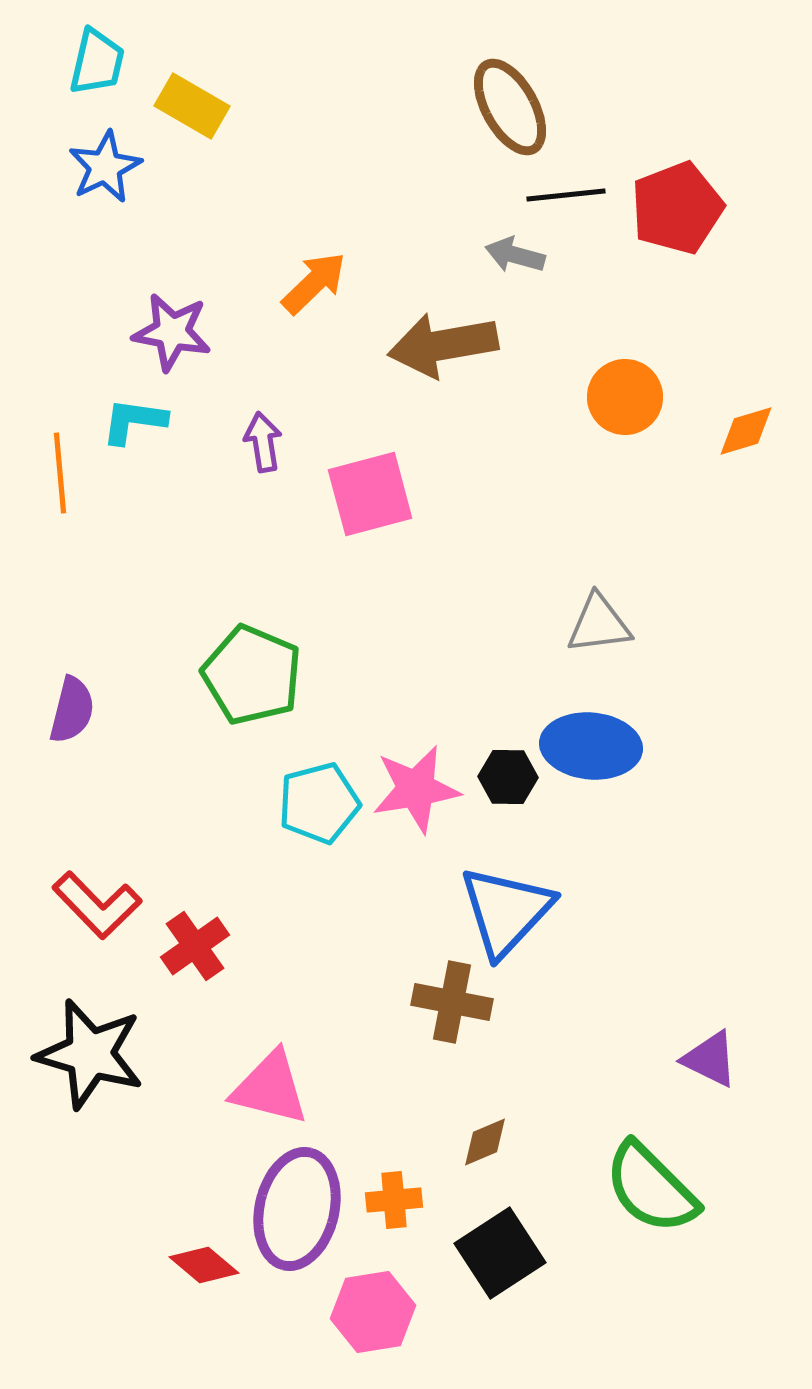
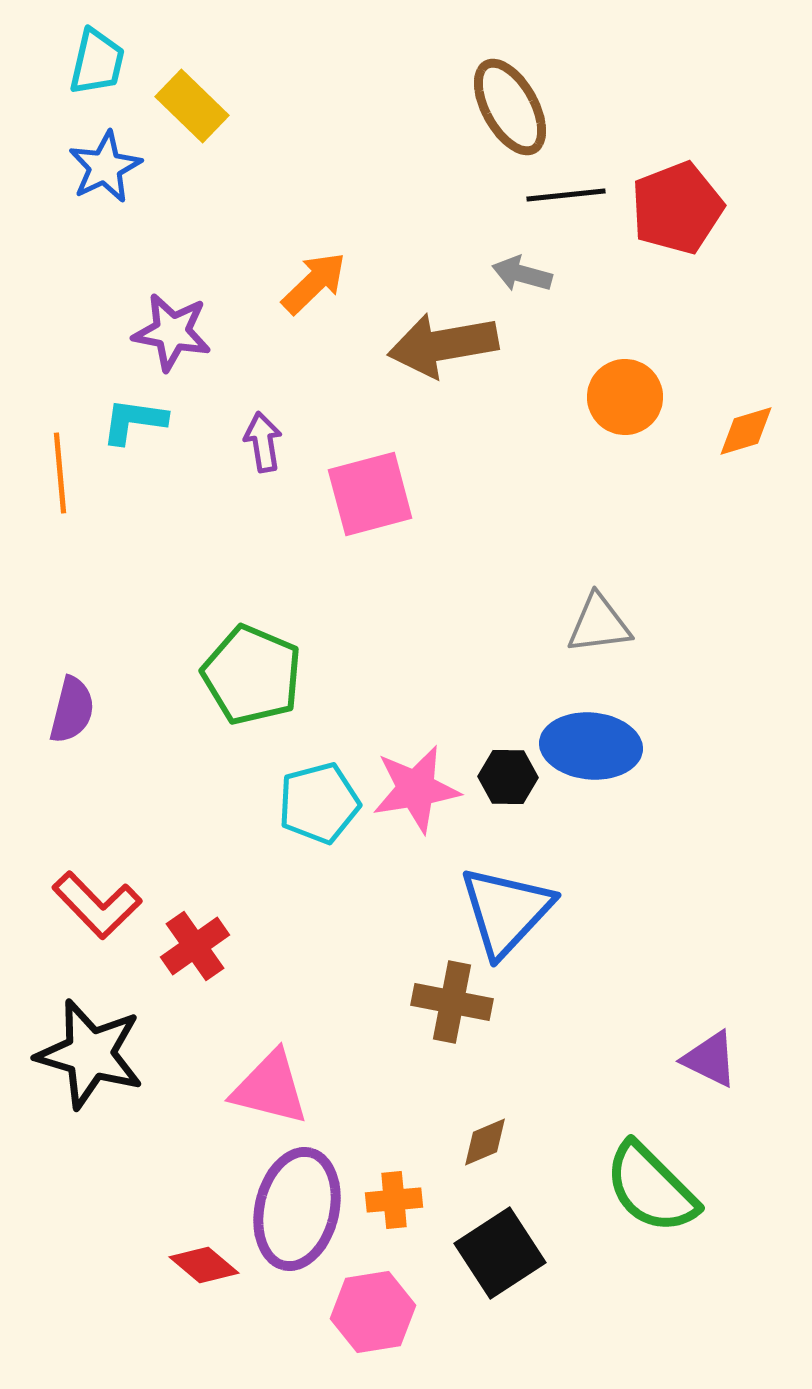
yellow rectangle: rotated 14 degrees clockwise
gray arrow: moved 7 px right, 19 px down
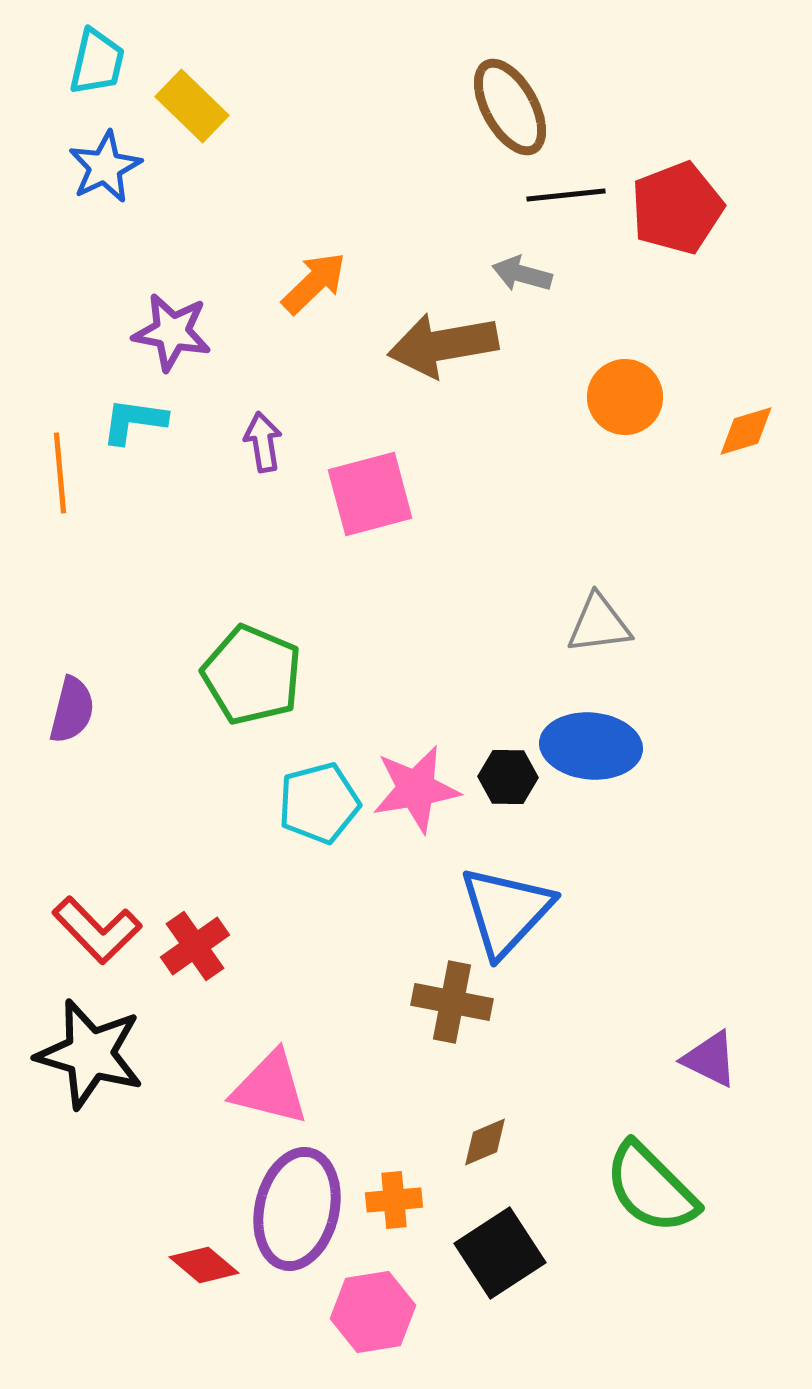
red L-shape: moved 25 px down
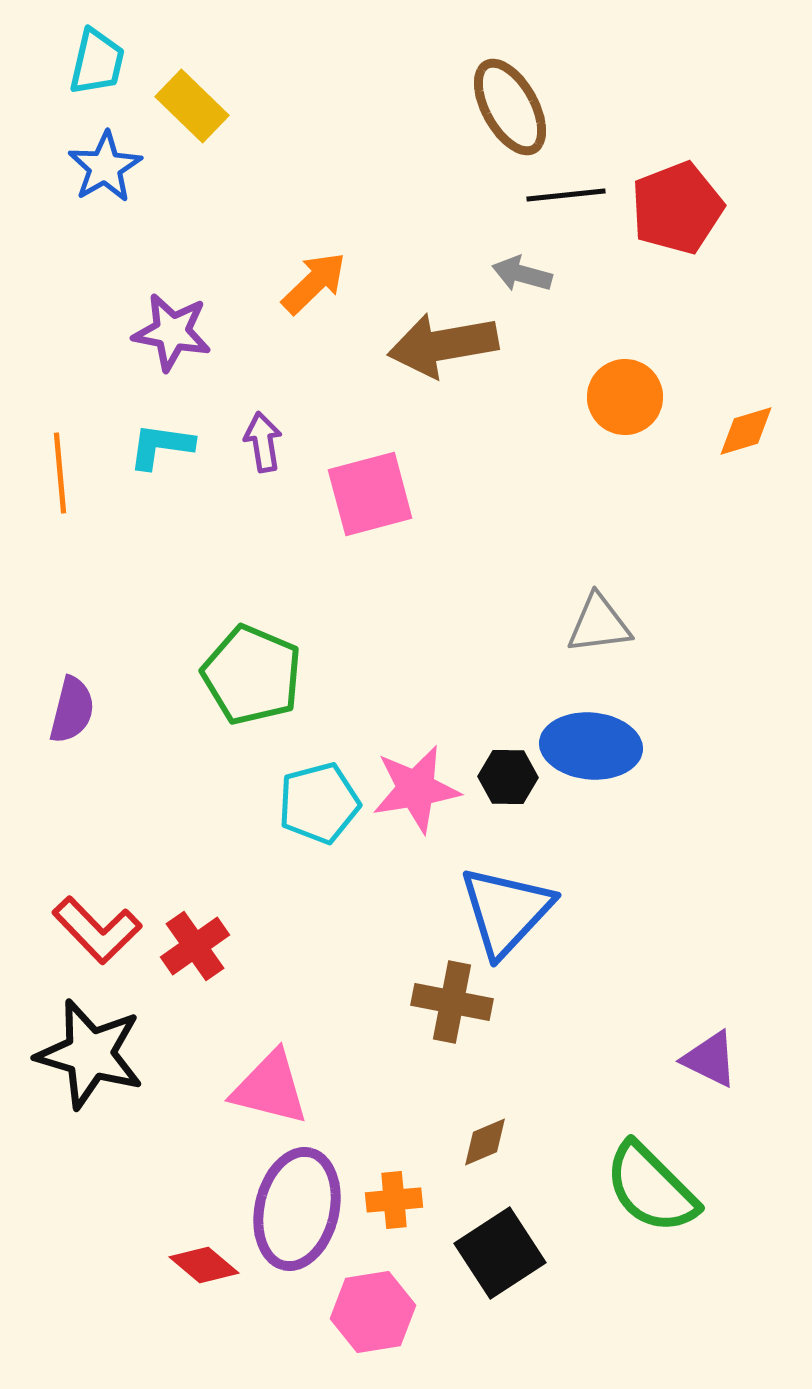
blue star: rotated 4 degrees counterclockwise
cyan L-shape: moved 27 px right, 25 px down
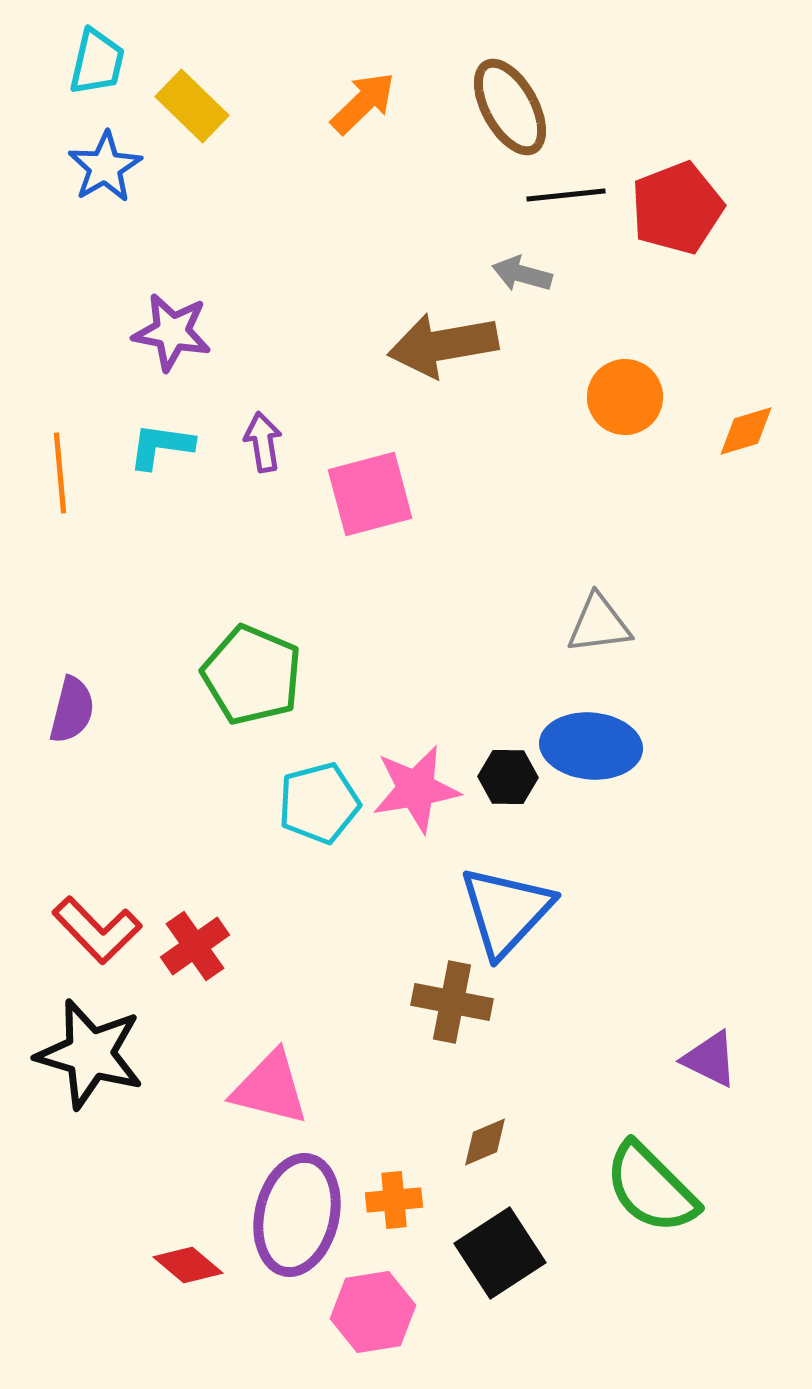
orange arrow: moved 49 px right, 180 px up
purple ellipse: moved 6 px down
red diamond: moved 16 px left
